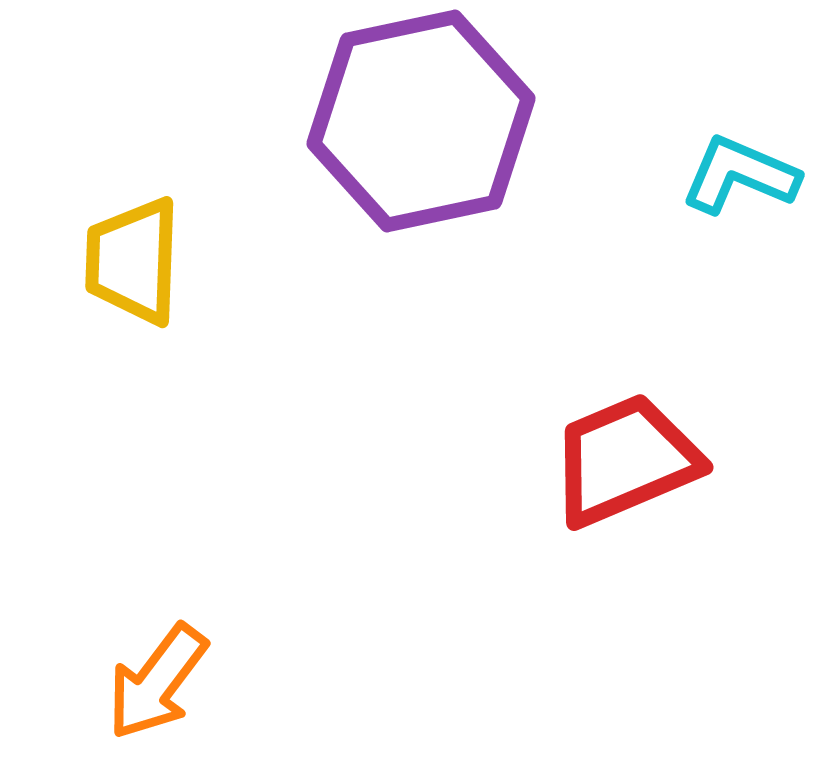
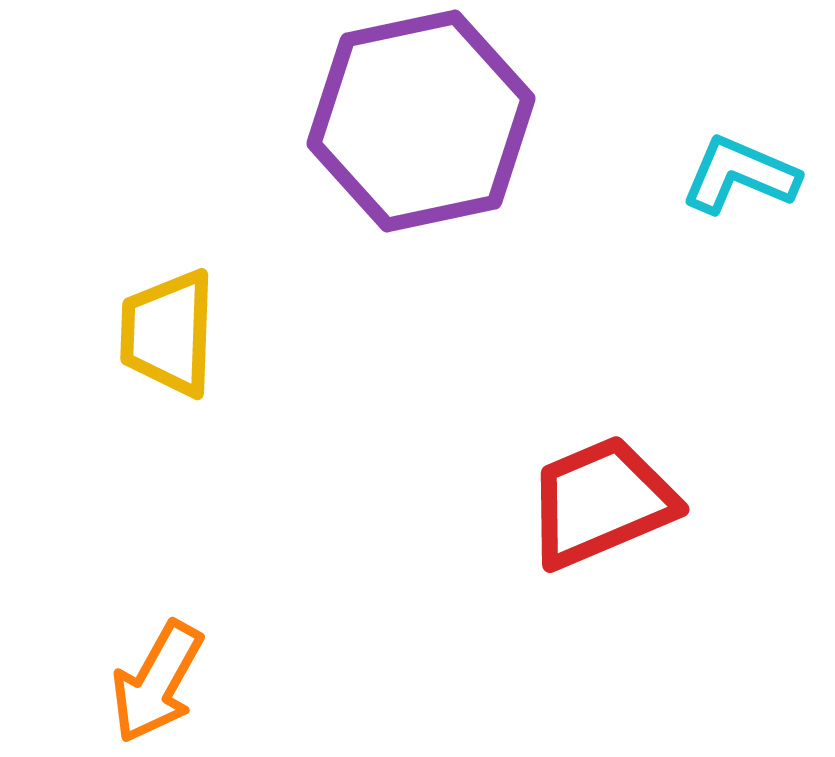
yellow trapezoid: moved 35 px right, 72 px down
red trapezoid: moved 24 px left, 42 px down
orange arrow: rotated 8 degrees counterclockwise
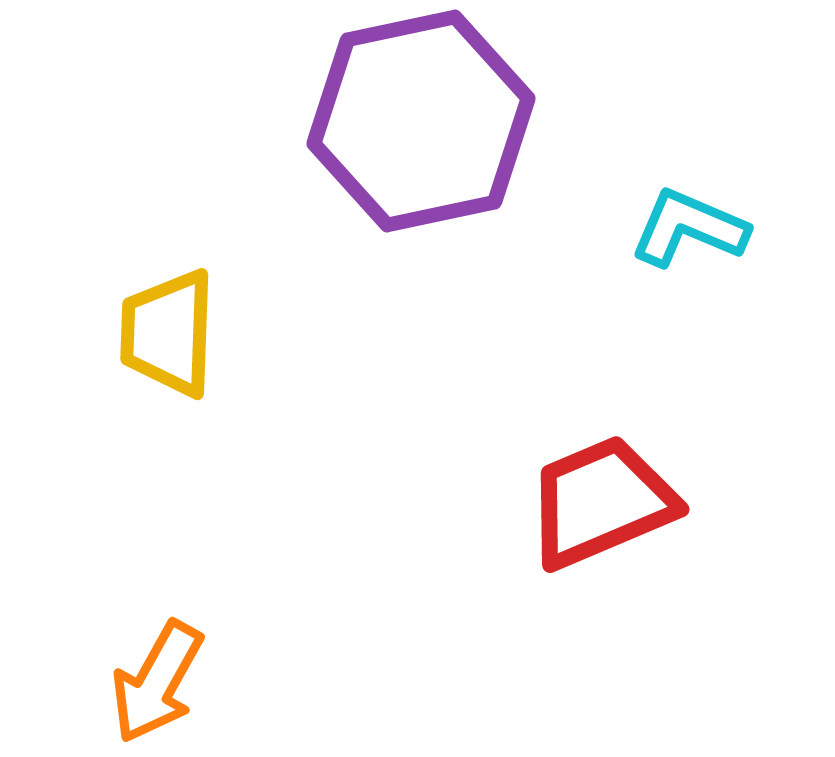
cyan L-shape: moved 51 px left, 53 px down
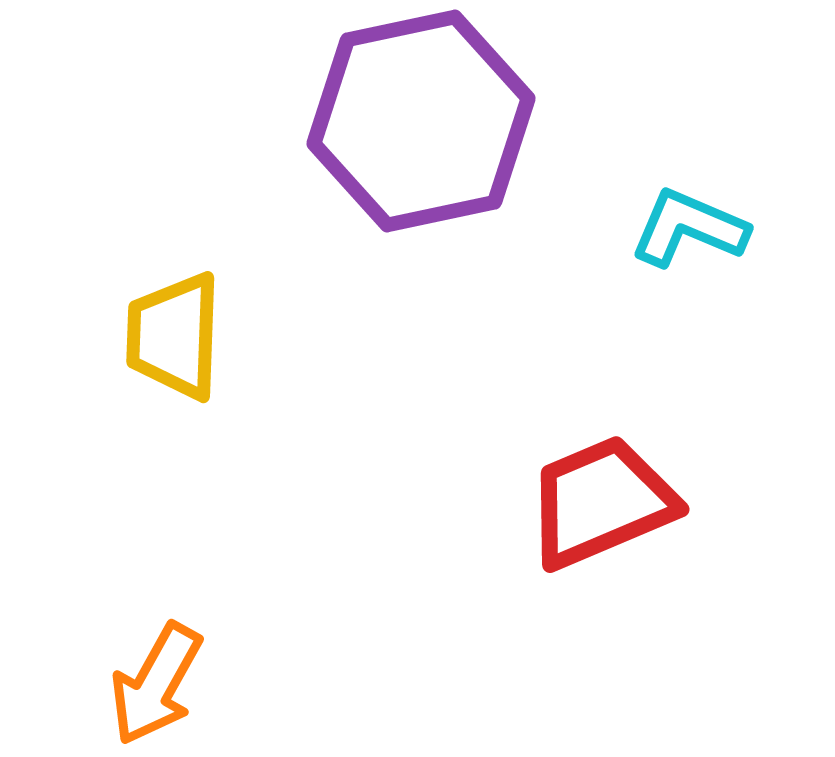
yellow trapezoid: moved 6 px right, 3 px down
orange arrow: moved 1 px left, 2 px down
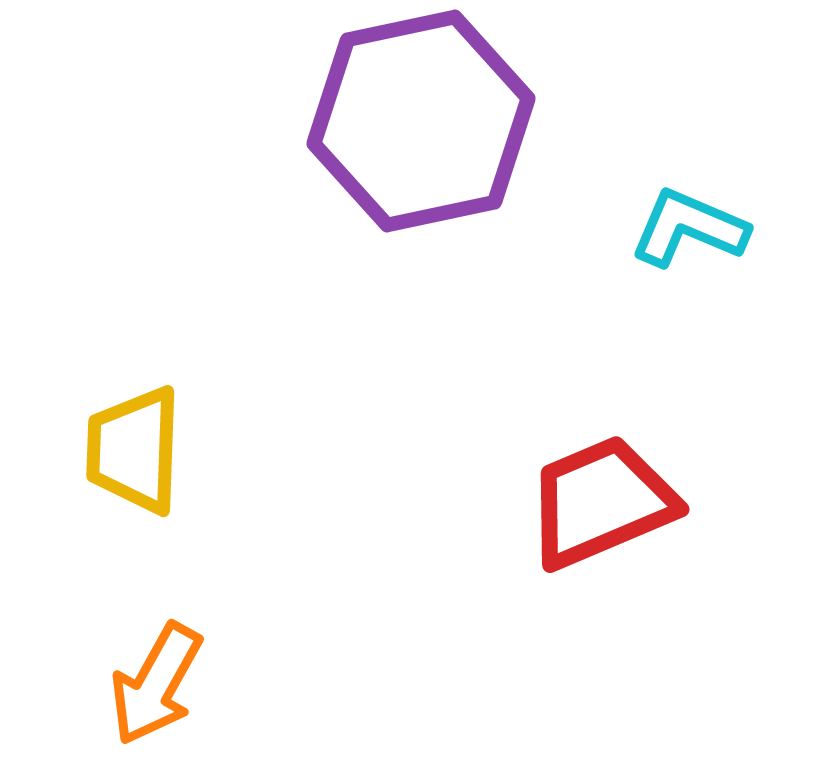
yellow trapezoid: moved 40 px left, 114 px down
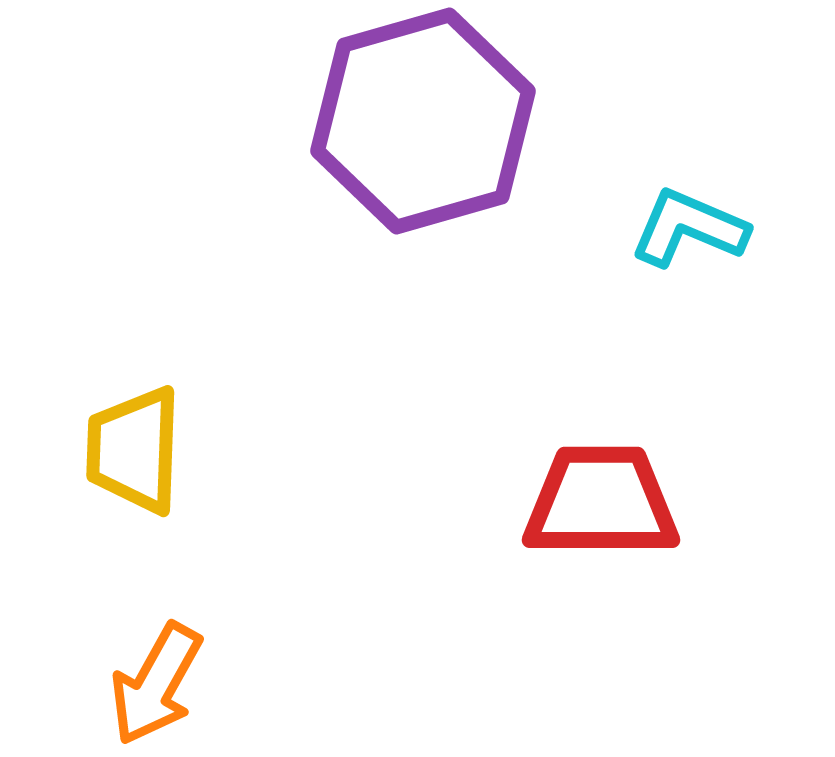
purple hexagon: moved 2 px right; rotated 4 degrees counterclockwise
red trapezoid: rotated 23 degrees clockwise
